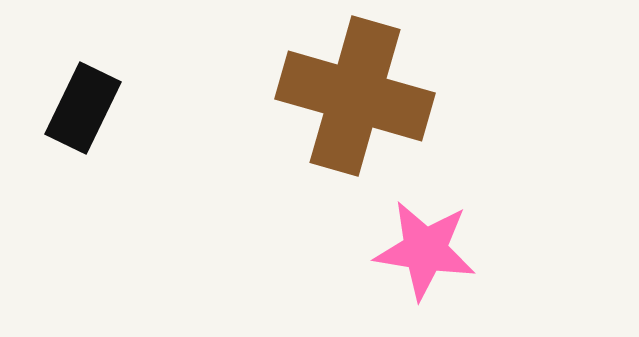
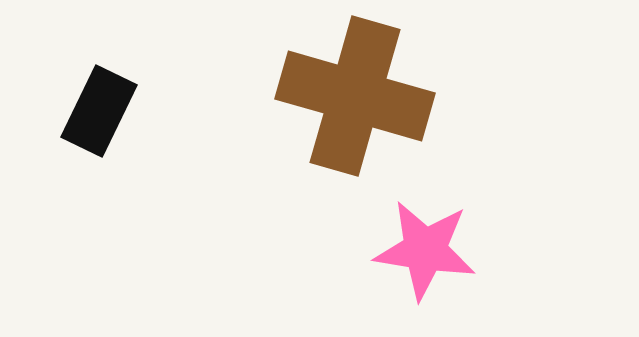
black rectangle: moved 16 px right, 3 px down
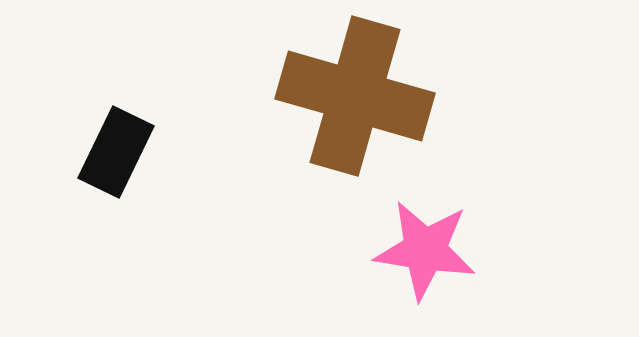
black rectangle: moved 17 px right, 41 px down
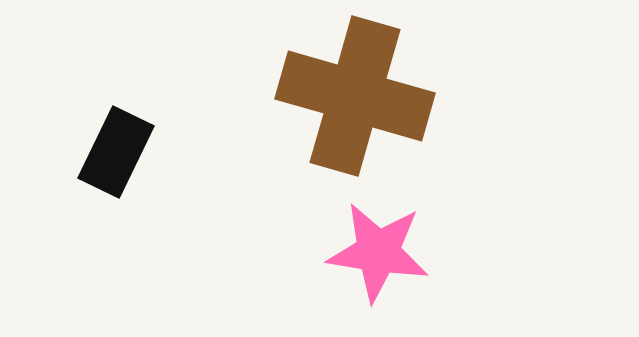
pink star: moved 47 px left, 2 px down
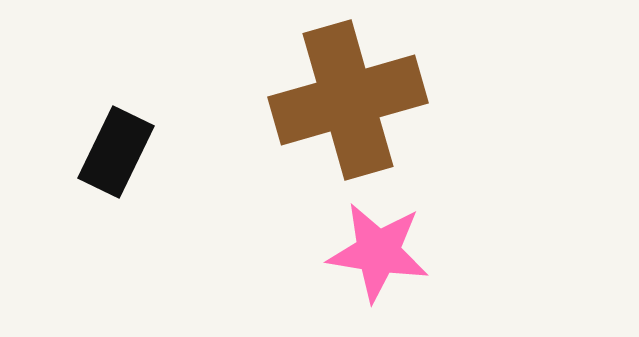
brown cross: moved 7 px left, 4 px down; rotated 32 degrees counterclockwise
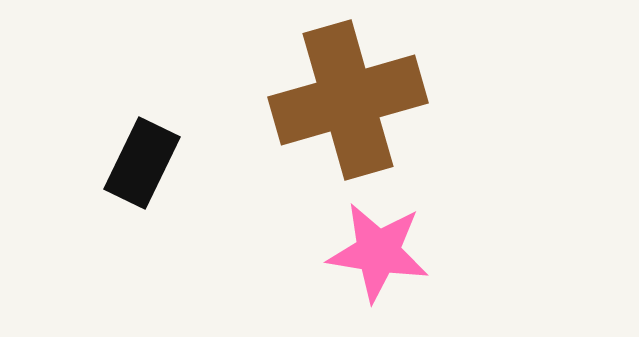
black rectangle: moved 26 px right, 11 px down
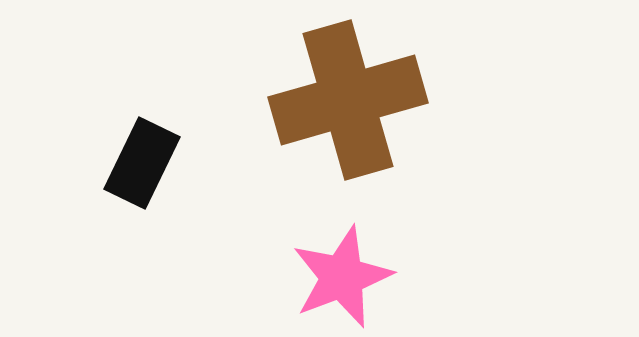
pink star: moved 36 px left, 25 px down; rotated 30 degrees counterclockwise
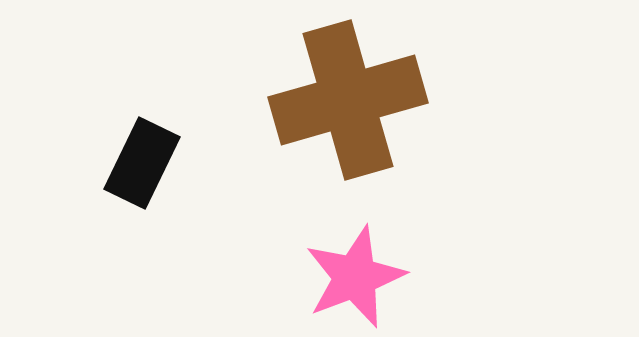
pink star: moved 13 px right
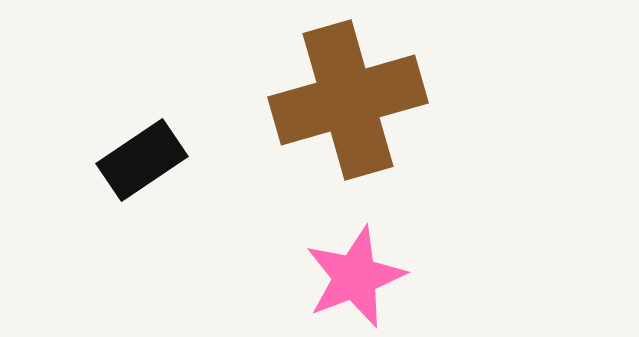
black rectangle: moved 3 px up; rotated 30 degrees clockwise
